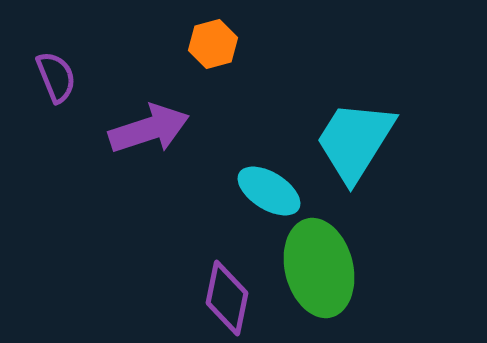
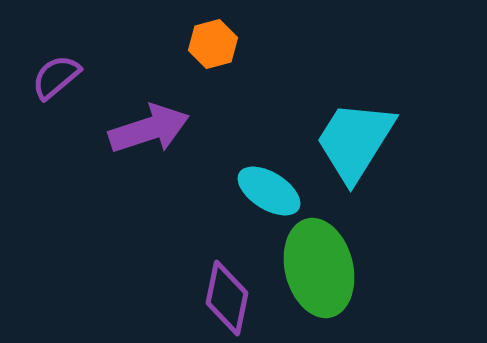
purple semicircle: rotated 108 degrees counterclockwise
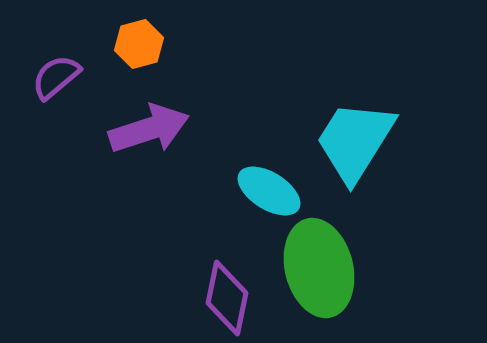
orange hexagon: moved 74 px left
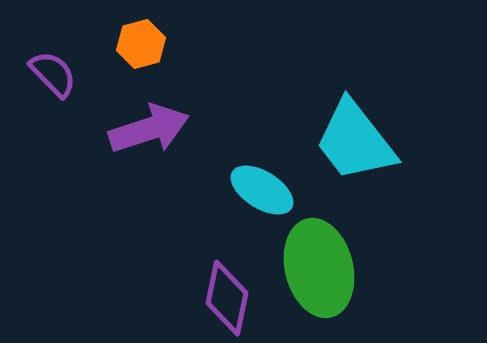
orange hexagon: moved 2 px right
purple semicircle: moved 3 px left, 3 px up; rotated 86 degrees clockwise
cyan trapezoid: rotated 70 degrees counterclockwise
cyan ellipse: moved 7 px left, 1 px up
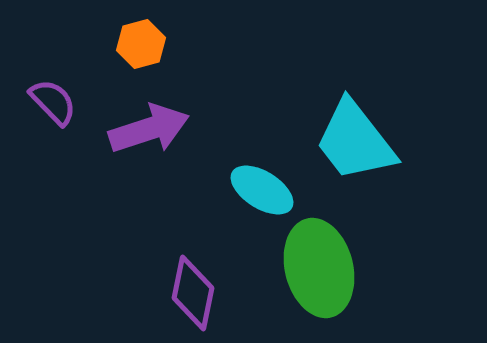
purple semicircle: moved 28 px down
purple diamond: moved 34 px left, 5 px up
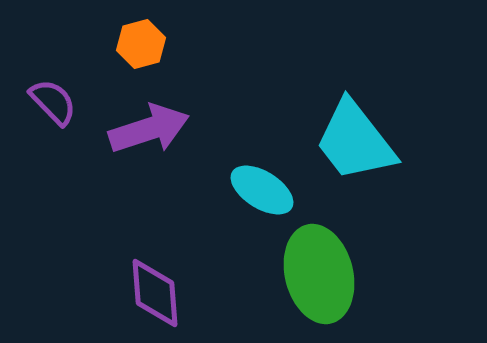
green ellipse: moved 6 px down
purple diamond: moved 38 px left; rotated 16 degrees counterclockwise
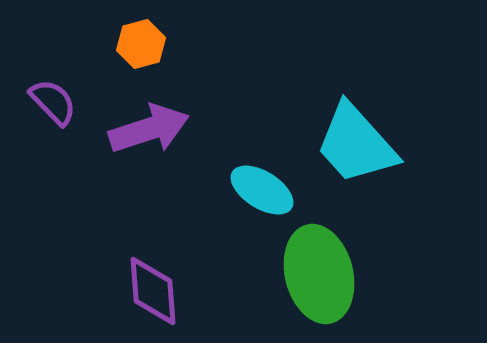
cyan trapezoid: moved 1 px right, 3 px down; rotated 4 degrees counterclockwise
purple diamond: moved 2 px left, 2 px up
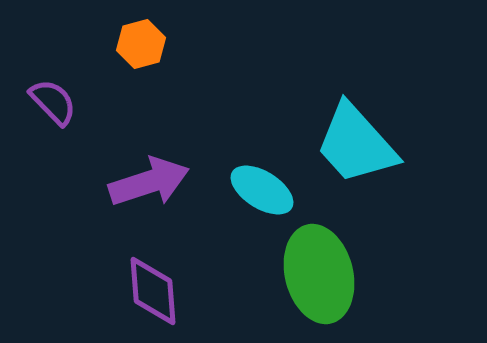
purple arrow: moved 53 px down
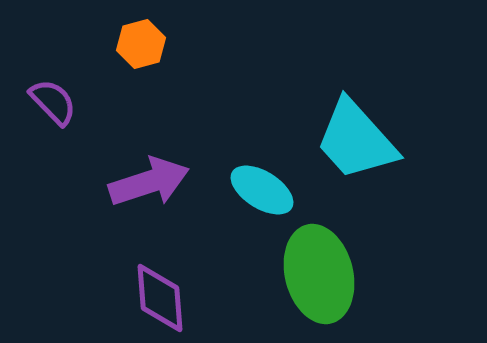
cyan trapezoid: moved 4 px up
purple diamond: moved 7 px right, 7 px down
